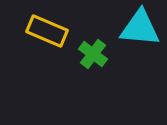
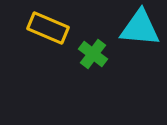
yellow rectangle: moved 1 px right, 3 px up
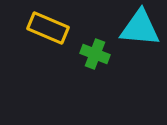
green cross: moved 2 px right; rotated 16 degrees counterclockwise
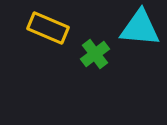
green cross: rotated 32 degrees clockwise
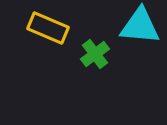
cyan triangle: moved 2 px up
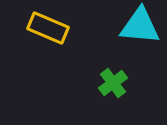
green cross: moved 18 px right, 29 px down
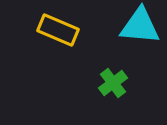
yellow rectangle: moved 10 px right, 2 px down
